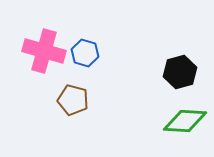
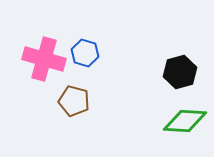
pink cross: moved 8 px down
brown pentagon: moved 1 px right, 1 px down
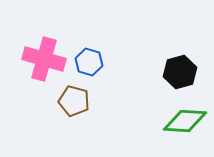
blue hexagon: moved 4 px right, 9 px down
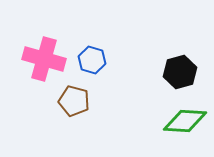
blue hexagon: moved 3 px right, 2 px up
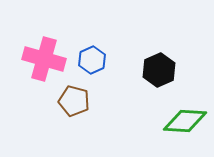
blue hexagon: rotated 20 degrees clockwise
black hexagon: moved 21 px left, 2 px up; rotated 8 degrees counterclockwise
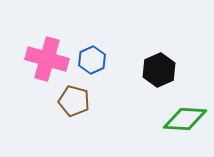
pink cross: moved 3 px right
green diamond: moved 2 px up
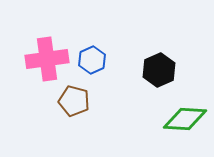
pink cross: rotated 24 degrees counterclockwise
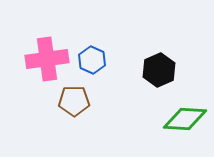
blue hexagon: rotated 12 degrees counterclockwise
brown pentagon: rotated 16 degrees counterclockwise
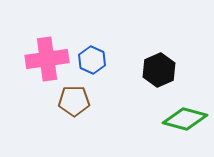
green diamond: rotated 12 degrees clockwise
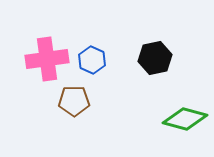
black hexagon: moved 4 px left, 12 px up; rotated 12 degrees clockwise
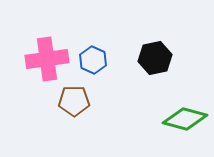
blue hexagon: moved 1 px right
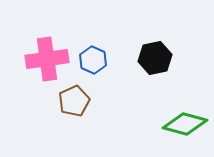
brown pentagon: rotated 24 degrees counterclockwise
green diamond: moved 5 px down
